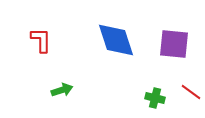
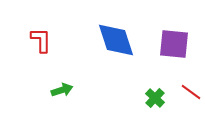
green cross: rotated 30 degrees clockwise
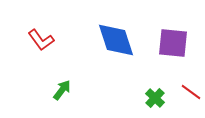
red L-shape: rotated 144 degrees clockwise
purple square: moved 1 px left, 1 px up
green arrow: rotated 35 degrees counterclockwise
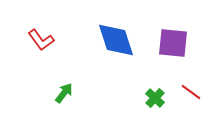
green arrow: moved 2 px right, 3 px down
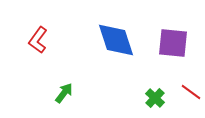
red L-shape: moved 3 px left; rotated 72 degrees clockwise
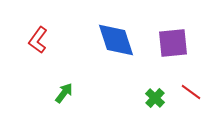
purple square: rotated 12 degrees counterclockwise
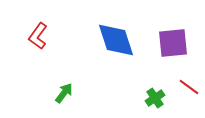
red L-shape: moved 4 px up
red line: moved 2 px left, 5 px up
green cross: rotated 12 degrees clockwise
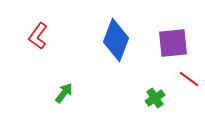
blue diamond: rotated 39 degrees clockwise
red line: moved 8 px up
